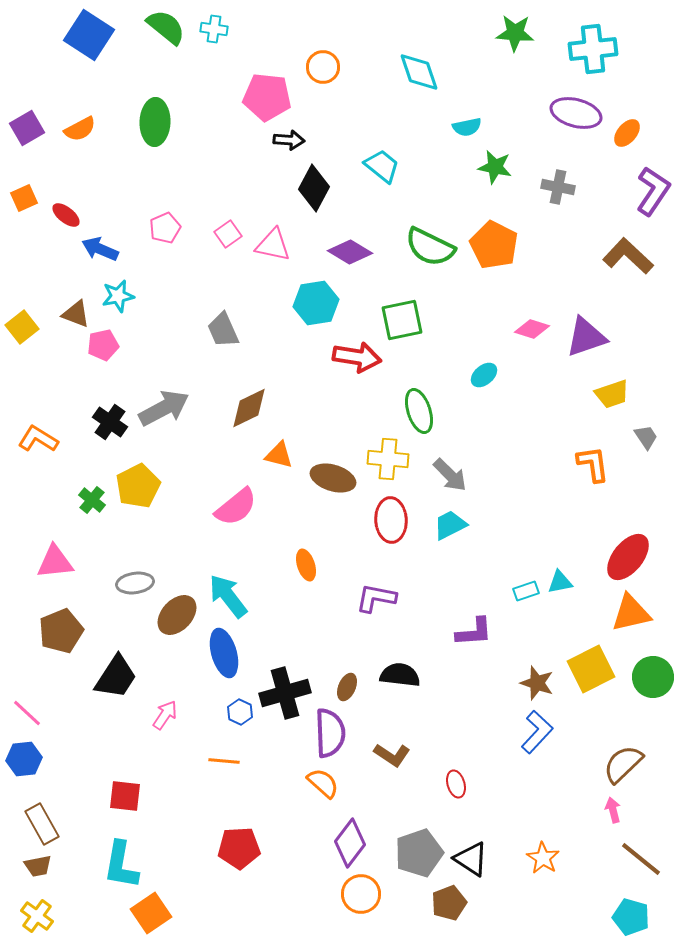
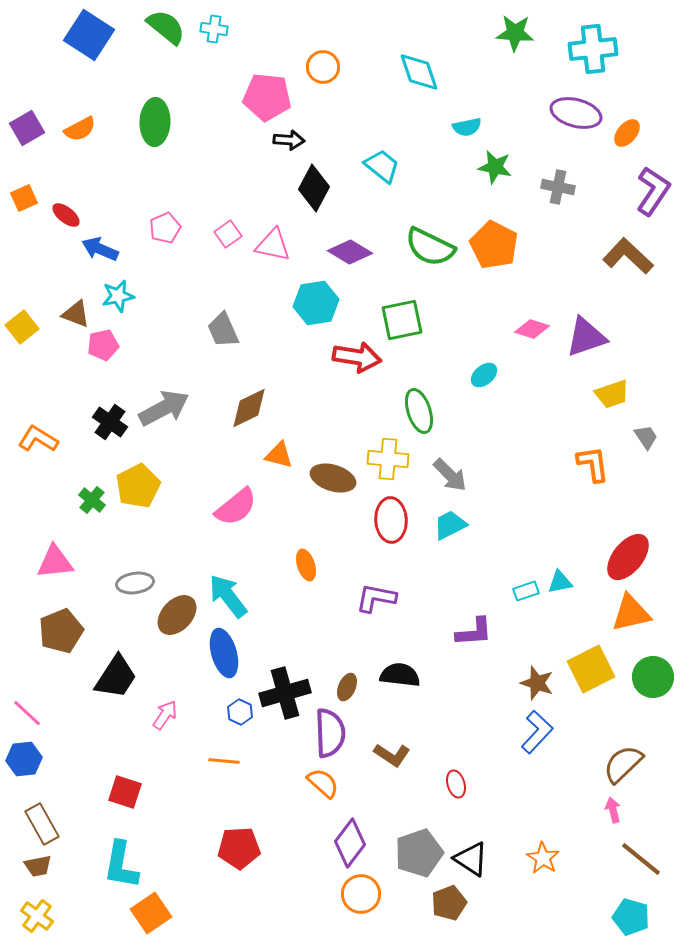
red square at (125, 796): moved 4 px up; rotated 12 degrees clockwise
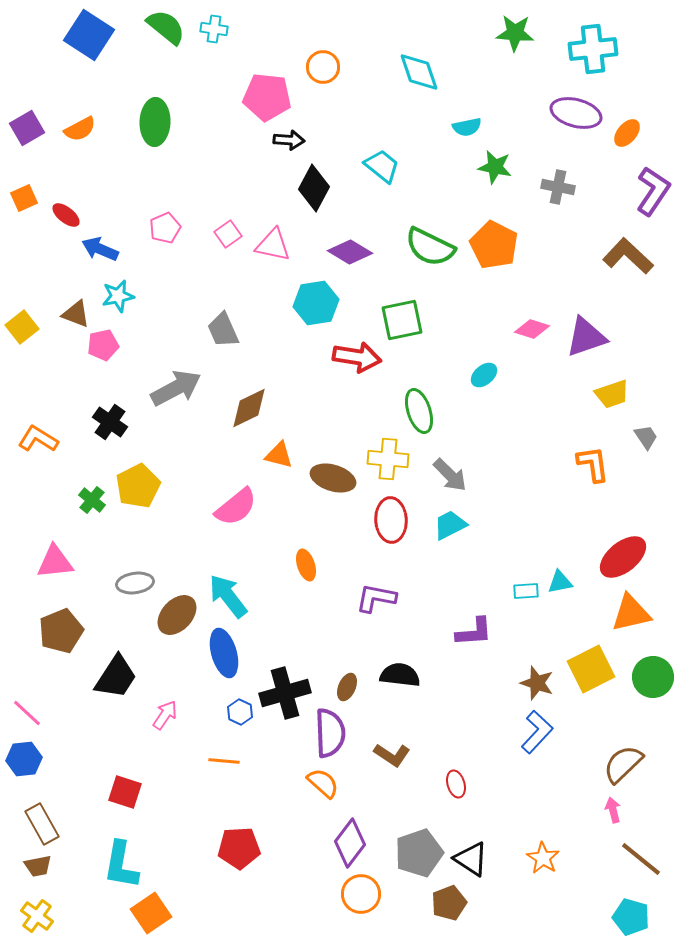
gray arrow at (164, 408): moved 12 px right, 20 px up
red ellipse at (628, 557): moved 5 px left; rotated 12 degrees clockwise
cyan rectangle at (526, 591): rotated 15 degrees clockwise
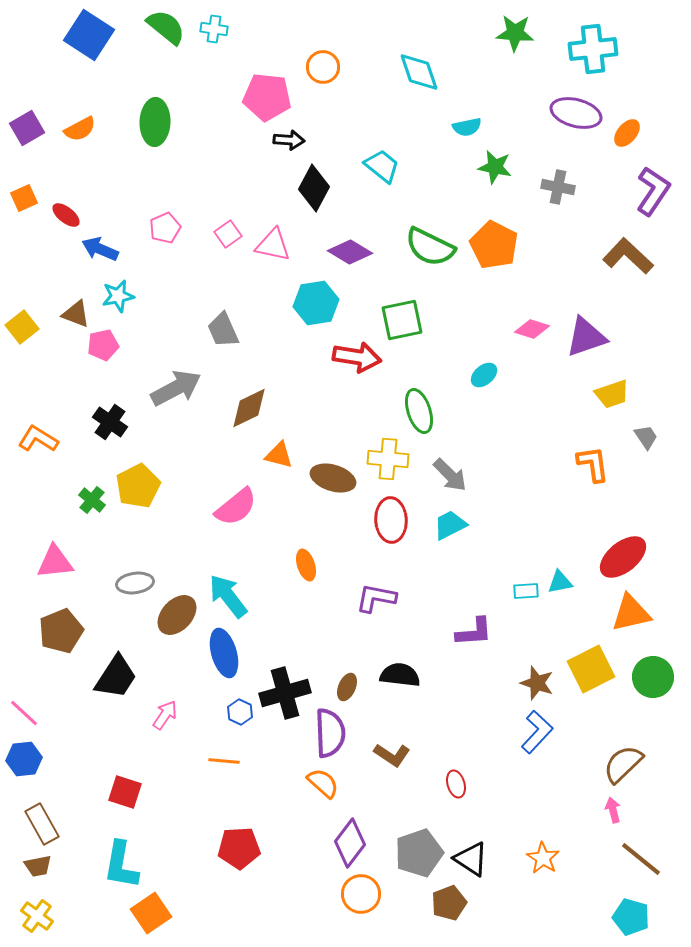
pink line at (27, 713): moved 3 px left
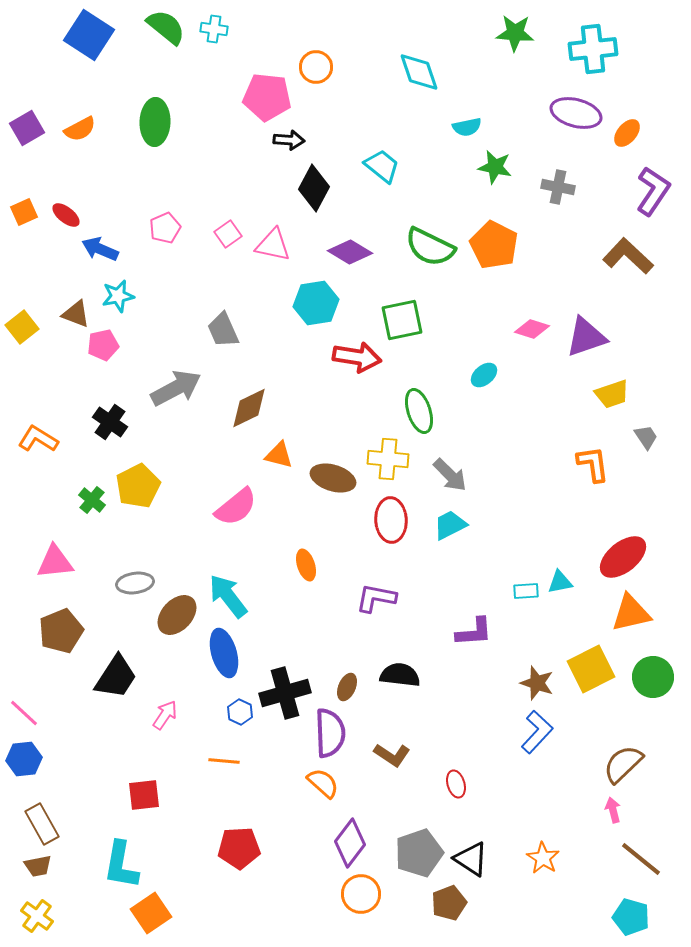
orange circle at (323, 67): moved 7 px left
orange square at (24, 198): moved 14 px down
red square at (125, 792): moved 19 px right, 3 px down; rotated 24 degrees counterclockwise
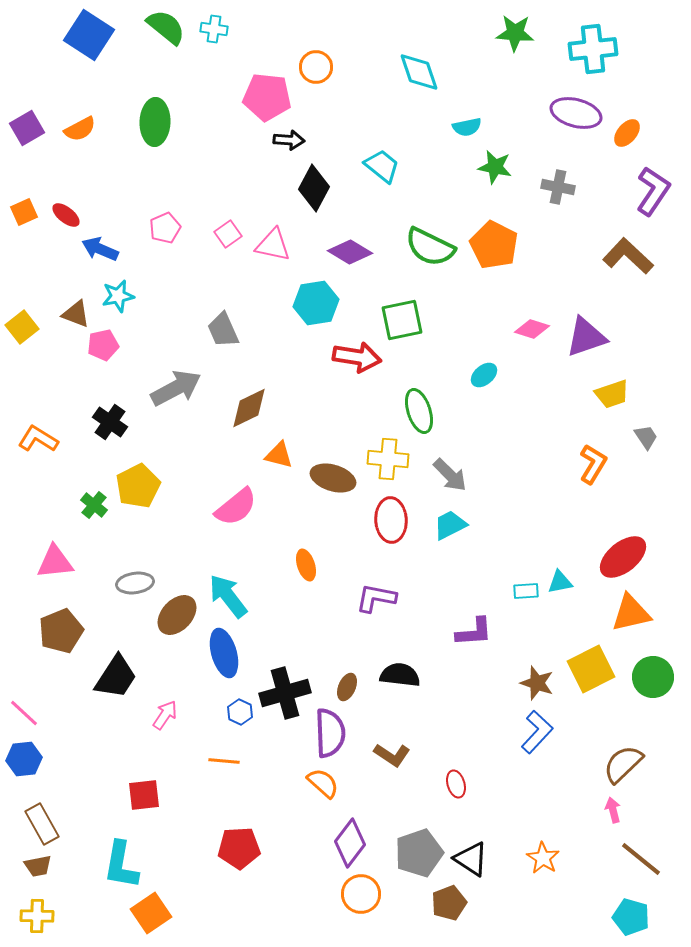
orange L-shape at (593, 464): rotated 39 degrees clockwise
green cross at (92, 500): moved 2 px right, 5 px down
yellow cross at (37, 916): rotated 36 degrees counterclockwise
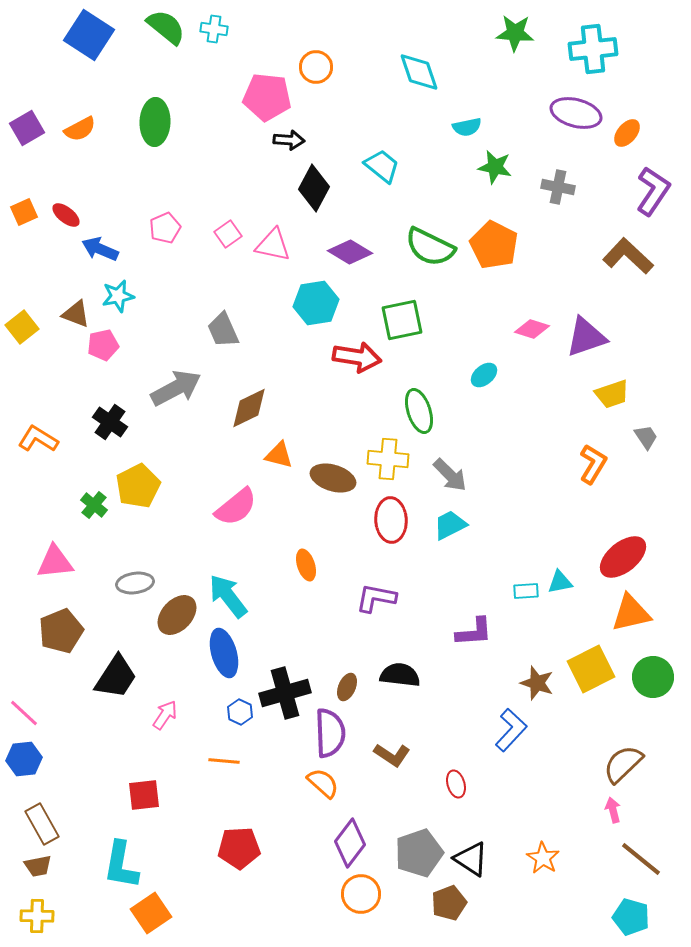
blue L-shape at (537, 732): moved 26 px left, 2 px up
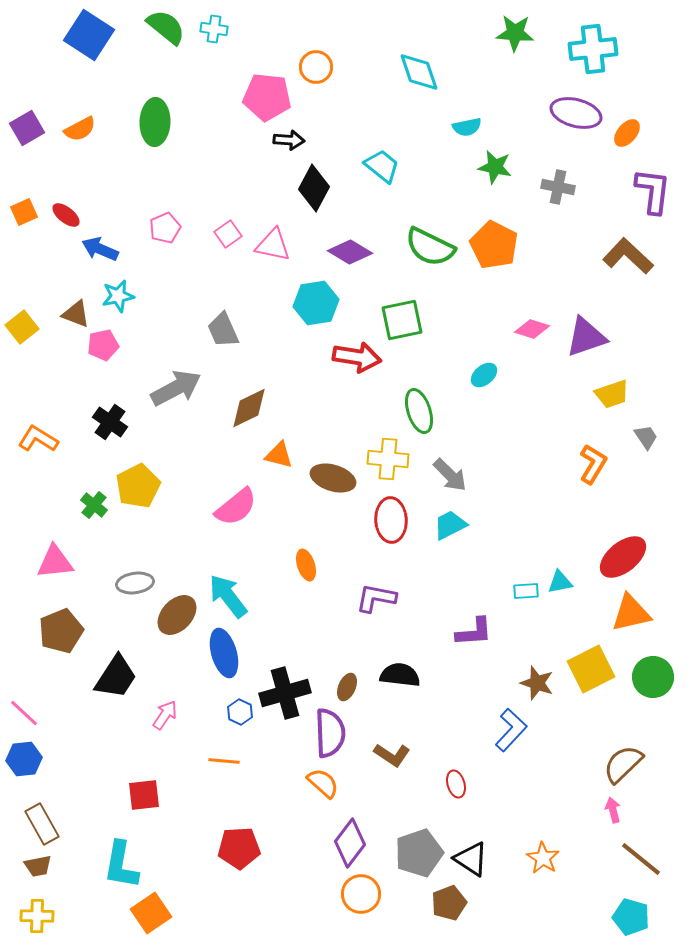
purple L-shape at (653, 191): rotated 27 degrees counterclockwise
